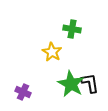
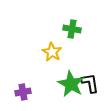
purple cross: rotated 35 degrees counterclockwise
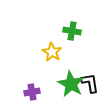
green cross: moved 2 px down
purple cross: moved 9 px right
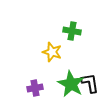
yellow star: rotated 12 degrees counterclockwise
purple cross: moved 3 px right, 4 px up
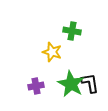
purple cross: moved 1 px right, 2 px up
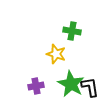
yellow star: moved 4 px right, 2 px down
black L-shape: moved 4 px down
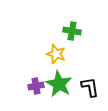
green star: moved 12 px left
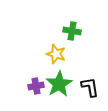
green star: rotated 12 degrees clockwise
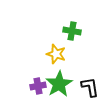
purple cross: moved 2 px right
